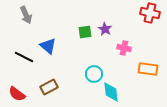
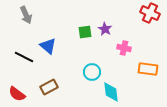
red cross: rotated 12 degrees clockwise
cyan circle: moved 2 px left, 2 px up
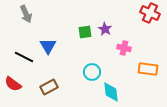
gray arrow: moved 1 px up
blue triangle: rotated 18 degrees clockwise
red semicircle: moved 4 px left, 10 px up
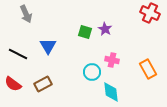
green square: rotated 24 degrees clockwise
pink cross: moved 12 px left, 12 px down
black line: moved 6 px left, 3 px up
orange rectangle: rotated 54 degrees clockwise
brown rectangle: moved 6 px left, 3 px up
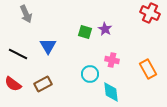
cyan circle: moved 2 px left, 2 px down
